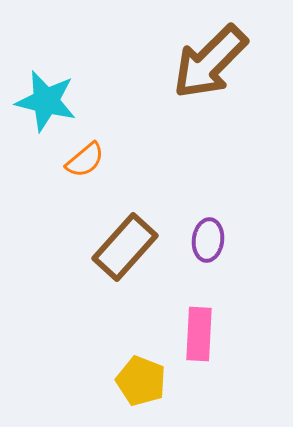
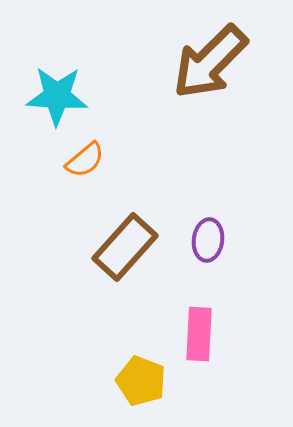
cyan star: moved 11 px right, 5 px up; rotated 10 degrees counterclockwise
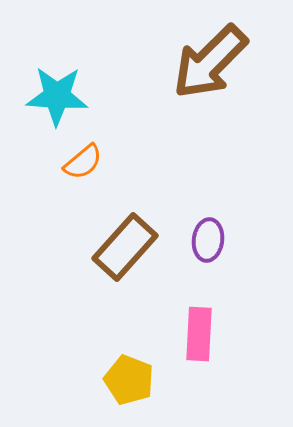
orange semicircle: moved 2 px left, 2 px down
yellow pentagon: moved 12 px left, 1 px up
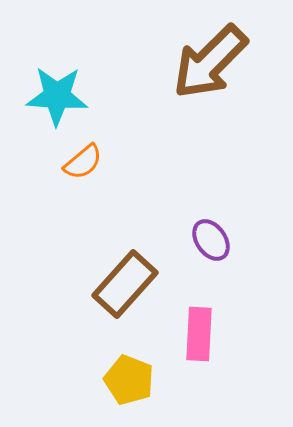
purple ellipse: moved 3 px right; rotated 42 degrees counterclockwise
brown rectangle: moved 37 px down
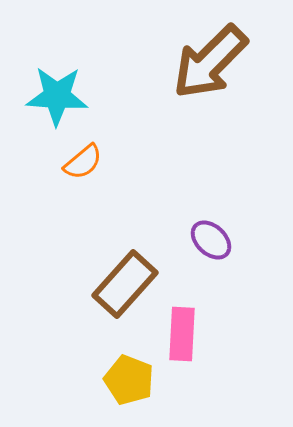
purple ellipse: rotated 12 degrees counterclockwise
pink rectangle: moved 17 px left
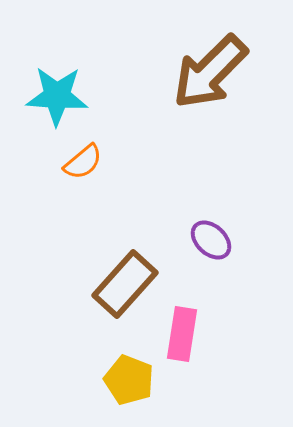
brown arrow: moved 10 px down
pink rectangle: rotated 6 degrees clockwise
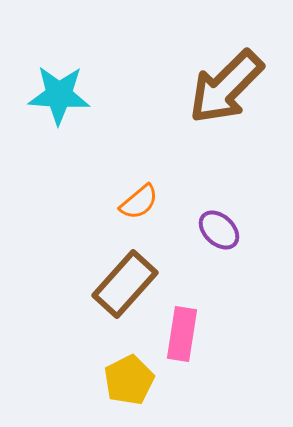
brown arrow: moved 16 px right, 15 px down
cyan star: moved 2 px right, 1 px up
orange semicircle: moved 56 px right, 40 px down
purple ellipse: moved 8 px right, 10 px up
yellow pentagon: rotated 24 degrees clockwise
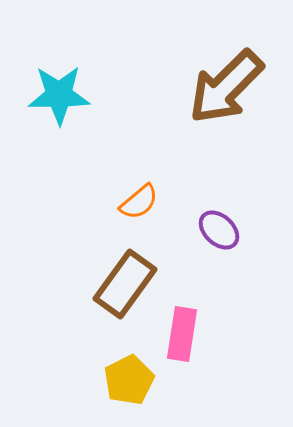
cyan star: rotated 4 degrees counterclockwise
brown rectangle: rotated 6 degrees counterclockwise
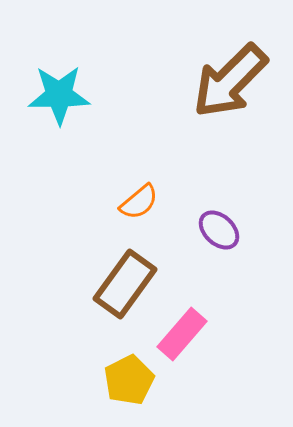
brown arrow: moved 4 px right, 6 px up
pink rectangle: rotated 32 degrees clockwise
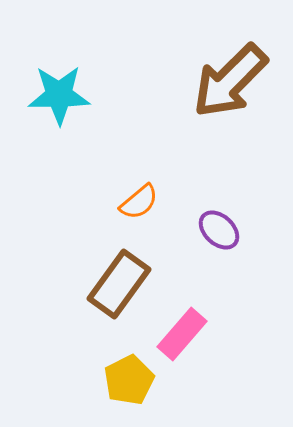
brown rectangle: moved 6 px left
